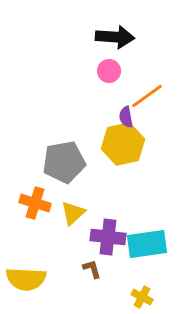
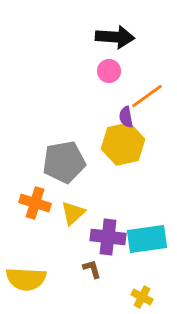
cyan rectangle: moved 5 px up
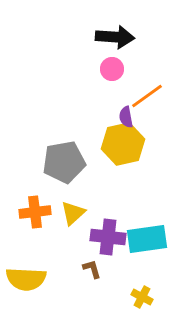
pink circle: moved 3 px right, 2 px up
orange cross: moved 9 px down; rotated 24 degrees counterclockwise
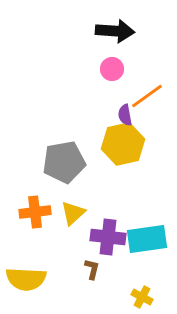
black arrow: moved 6 px up
purple semicircle: moved 1 px left, 2 px up
brown L-shape: rotated 30 degrees clockwise
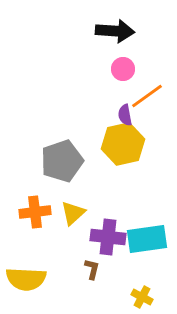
pink circle: moved 11 px right
gray pentagon: moved 2 px left, 1 px up; rotated 9 degrees counterclockwise
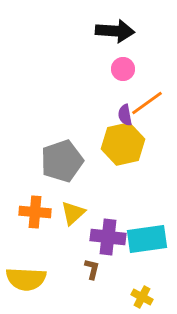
orange line: moved 7 px down
orange cross: rotated 12 degrees clockwise
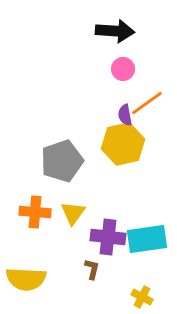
yellow triangle: rotated 12 degrees counterclockwise
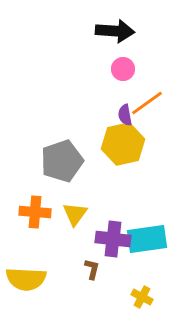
yellow triangle: moved 2 px right, 1 px down
purple cross: moved 5 px right, 2 px down
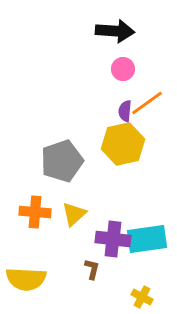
purple semicircle: moved 4 px up; rotated 15 degrees clockwise
yellow triangle: moved 1 px left; rotated 12 degrees clockwise
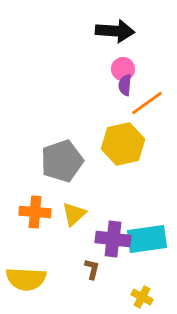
purple semicircle: moved 26 px up
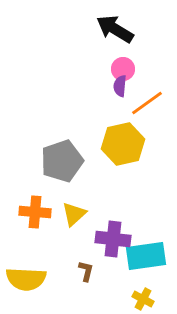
black arrow: moved 2 px up; rotated 153 degrees counterclockwise
purple semicircle: moved 5 px left, 1 px down
cyan rectangle: moved 1 px left, 17 px down
brown L-shape: moved 6 px left, 2 px down
yellow cross: moved 1 px right, 2 px down
